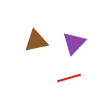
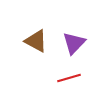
brown triangle: rotated 40 degrees clockwise
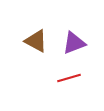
purple triangle: rotated 25 degrees clockwise
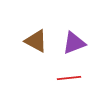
red line: rotated 10 degrees clockwise
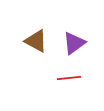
purple triangle: rotated 15 degrees counterclockwise
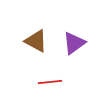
red line: moved 19 px left, 4 px down
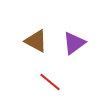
red line: rotated 45 degrees clockwise
